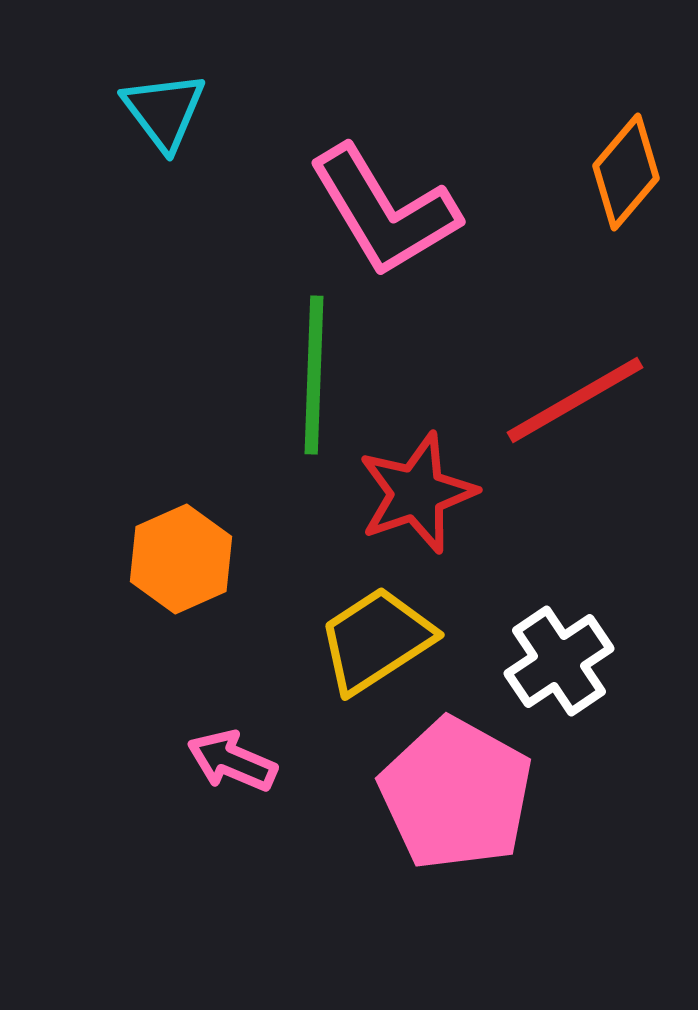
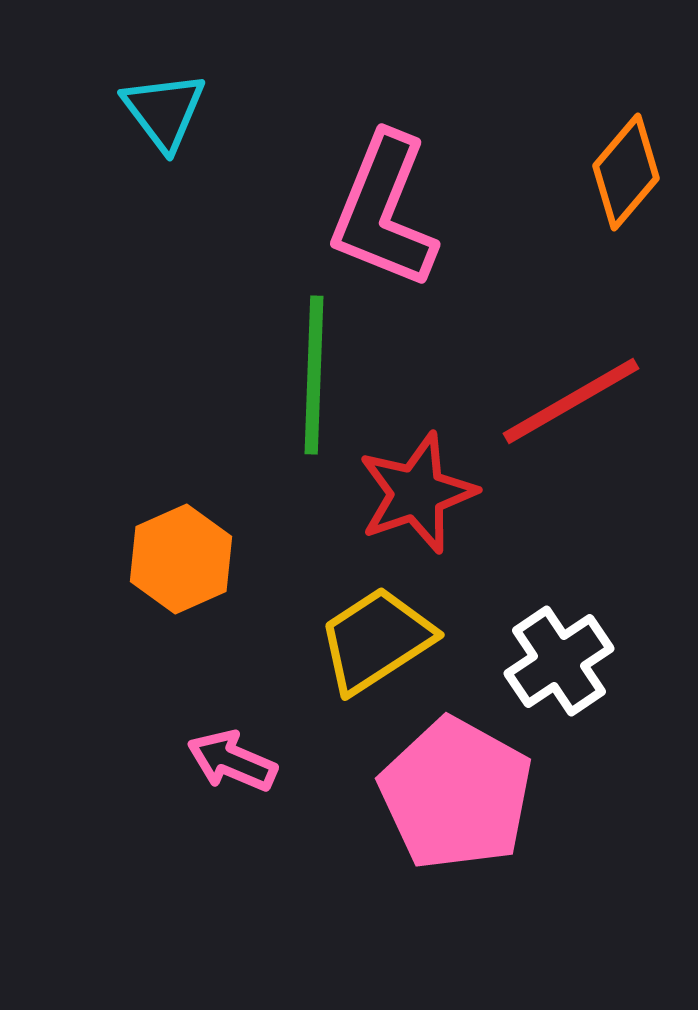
pink L-shape: rotated 53 degrees clockwise
red line: moved 4 px left, 1 px down
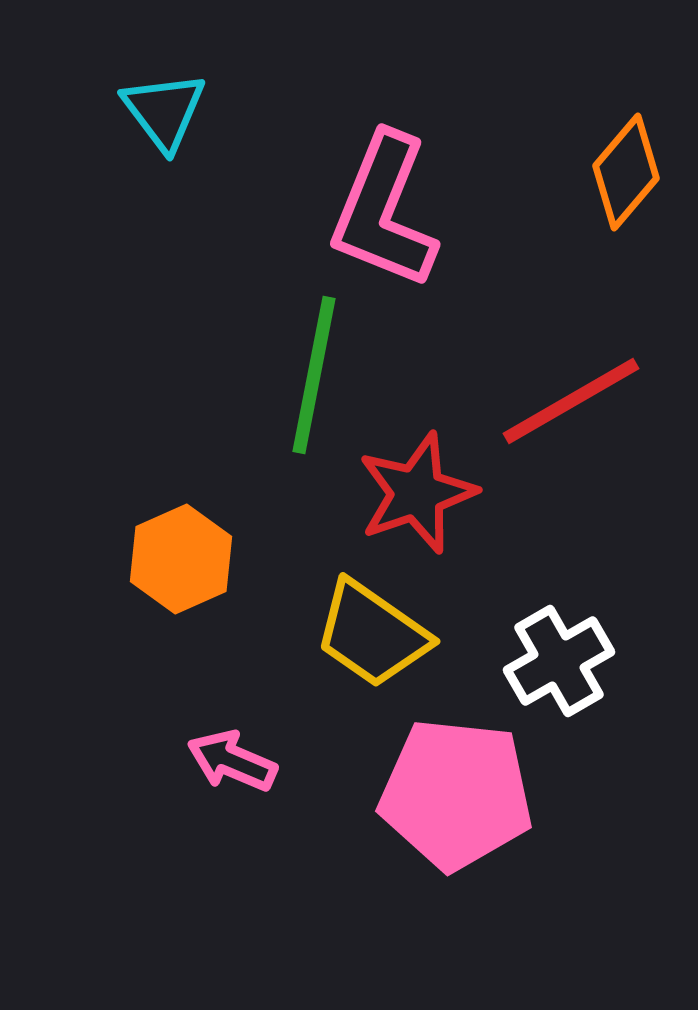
green line: rotated 9 degrees clockwise
yellow trapezoid: moved 4 px left, 6 px up; rotated 112 degrees counterclockwise
white cross: rotated 4 degrees clockwise
pink pentagon: rotated 23 degrees counterclockwise
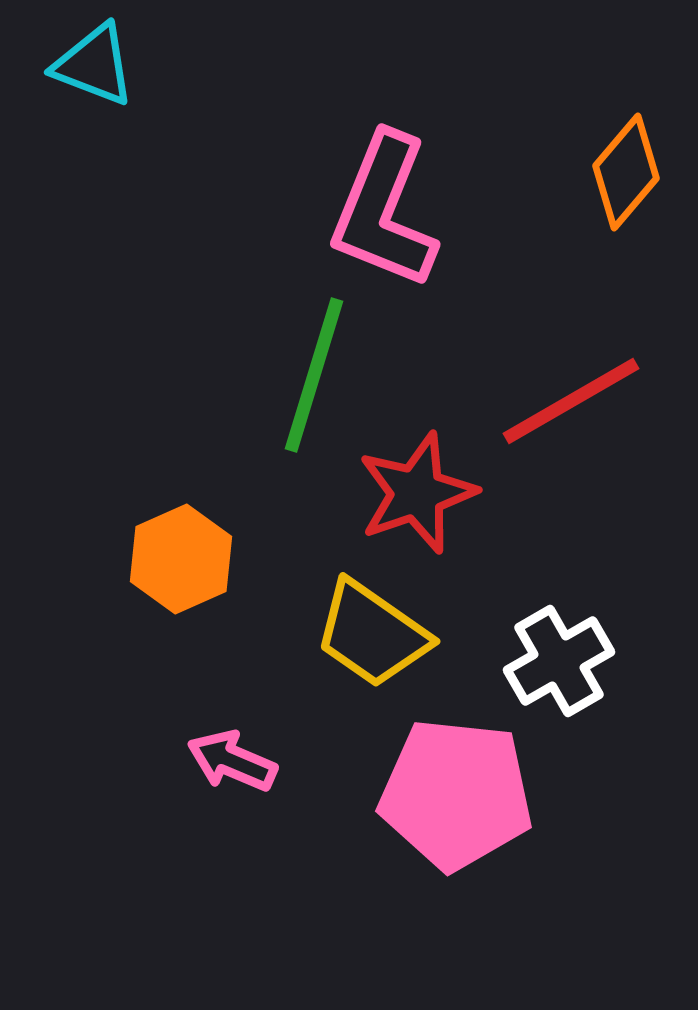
cyan triangle: moved 70 px left, 46 px up; rotated 32 degrees counterclockwise
green line: rotated 6 degrees clockwise
